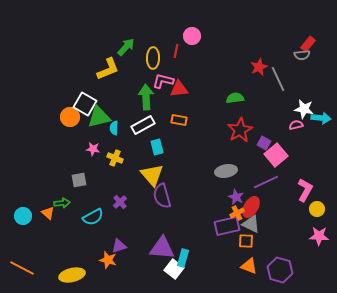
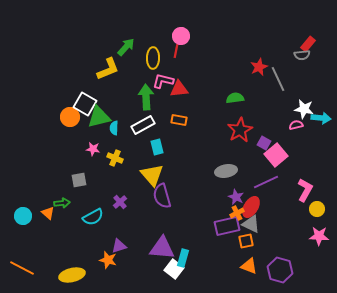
pink circle at (192, 36): moved 11 px left
orange square at (246, 241): rotated 14 degrees counterclockwise
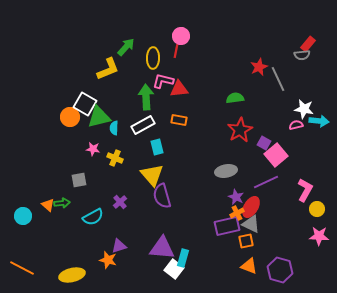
cyan arrow at (321, 118): moved 2 px left, 3 px down
orange triangle at (48, 213): moved 8 px up
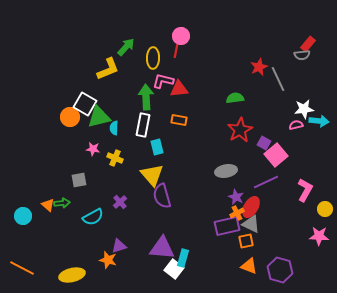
white star at (304, 109): rotated 18 degrees counterclockwise
white rectangle at (143, 125): rotated 50 degrees counterclockwise
yellow circle at (317, 209): moved 8 px right
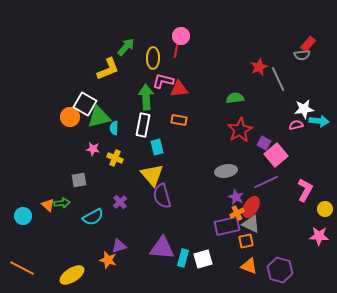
white square at (174, 269): moved 29 px right, 10 px up; rotated 36 degrees clockwise
yellow ellipse at (72, 275): rotated 20 degrees counterclockwise
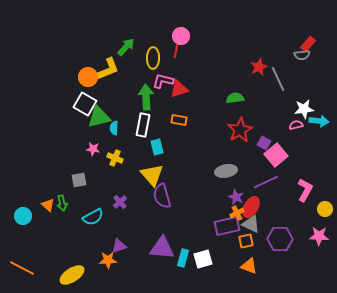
red triangle at (179, 89): rotated 12 degrees counterclockwise
orange circle at (70, 117): moved 18 px right, 40 px up
green arrow at (62, 203): rotated 84 degrees clockwise
orange star at (108, 260): rotated 18 degrees counterclockwise
purple hexagon at (280, 270): moved 31 px up; rotated 15 degrees counterclockwise
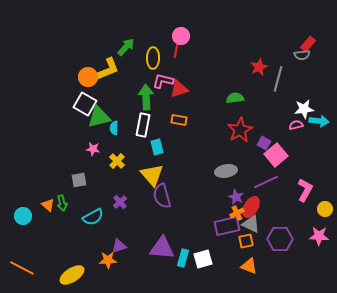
gray line at (278, 79): rotated 40 degrees clockwise
yellow cross at (115, 158): moved 2 px right, 3 px down; rotated 21 degrees clockwise
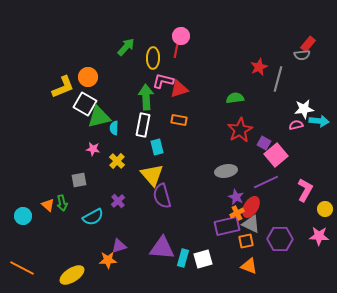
yellow L-shape at (108, 69): moved 45 px left, 18 px down
purple cross at (120, 202): moved 2 px left, 1 px up
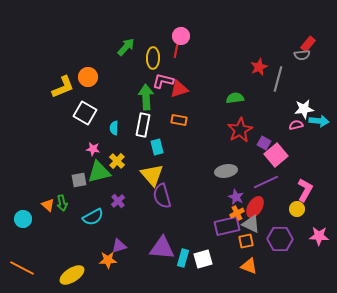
white square at (85, 104): moved 9 px down
green triangle at (99, 117): moved 55 px down
red ellipse at (251, 207): moved 4 px right
yellow circle at (325, 209): moved 28 px left
cyan circle at (23, 216): moved 3 px down
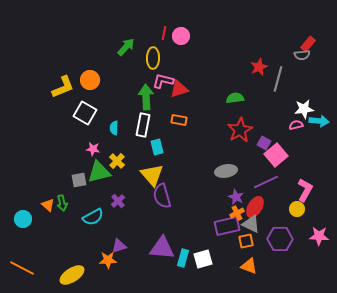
red line at (176, 51): moved 12 px left, 18 px up
orange circle at (88, 77): moved 2 px right, 3 px down
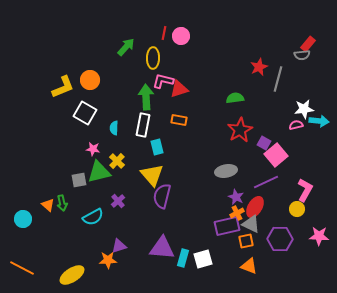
purple semicircle at (162, 196): rotated 30 degrees clockwise
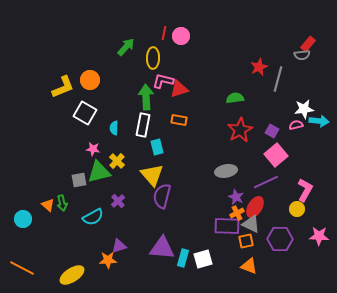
purple square at (264, 143): moved 8 px right, 12 px up
purple rectangle at (227, 226): rotated 15 degrees clockwise
